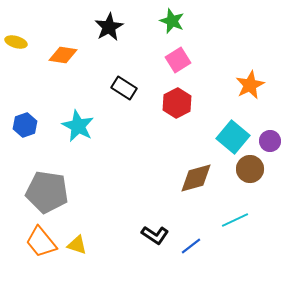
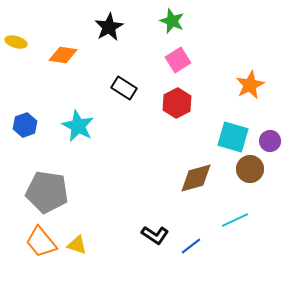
cyan square: rotated 24 degrees counterclockwise
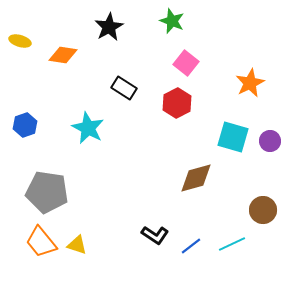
yellow ellipse: moved 4 px right, 1 px up
pink square: moved 8 px right, 3 px down; rotated 20 degrees counterclockwise
orange star: moved 2 px up
cyan star: moved 10 px right, 2 px down
brown circle: moved 13 px right, 41 px down
cyan line: moved 3 px left, 24 px down
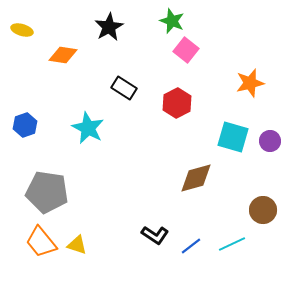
yellow ellipse: moved 2 px right, 11 px up
pink square: moved 13 px up
orange star: rotated 12 degrees clockwise
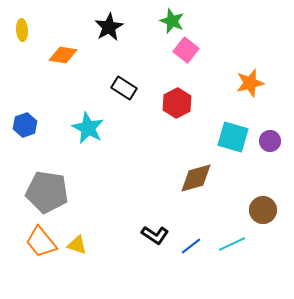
yellow ellipse: rotated 70 degrees clockwise
